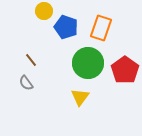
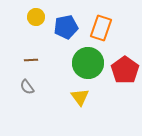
yellow circle: moved 8 px left, 6 px down
blue pentagon: rotated 30 degrees counterclockwise
brown line: rotated 56 degrees counterclockwise
gray semicircle: moved 1 px right, 4 px down
yellow triangle: rotated 12 degrees counterclockwise
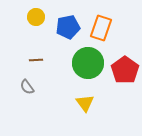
blue pentagon: moved 2 px right
brown line: moved 5 px right
yellow triangle: moved 5 px right, 6 px down
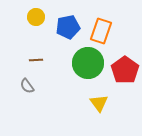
orange rectangle: moved 3 px down
gray semicircle: moved 1 px up
yellow triangle: moved 14 px right
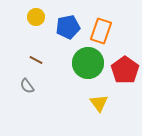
brown line: rotated 32 degrees clockwise
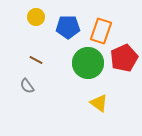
blue pentagon: rotated 10 degrees clockwise
red pentagon: moved 1 px left, 12 px up; rotated 12 degrees clockwise
yellow triangle: rotated 18 degrees counterclockwise
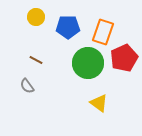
orange rectangle: moved 2 px right, 1 px down
